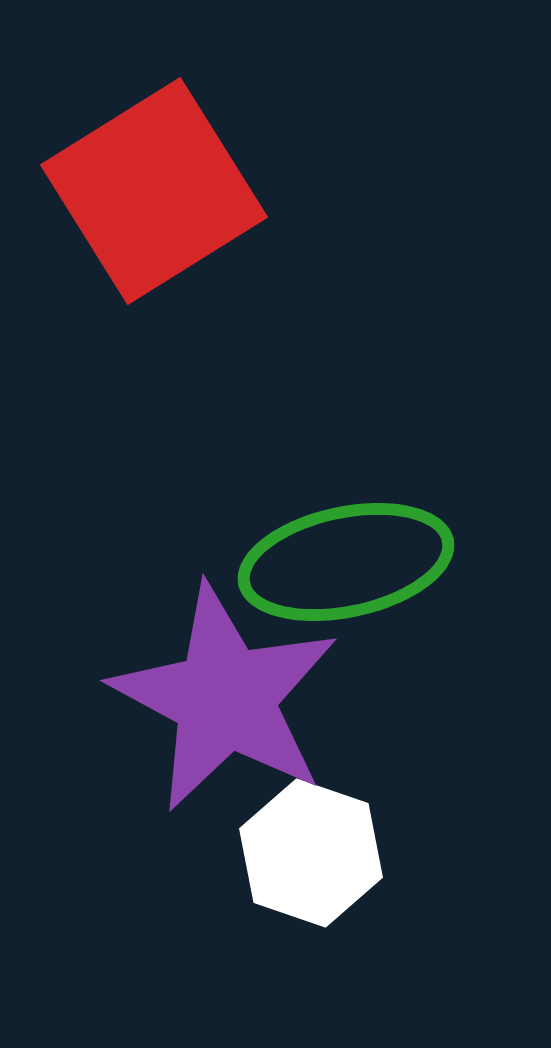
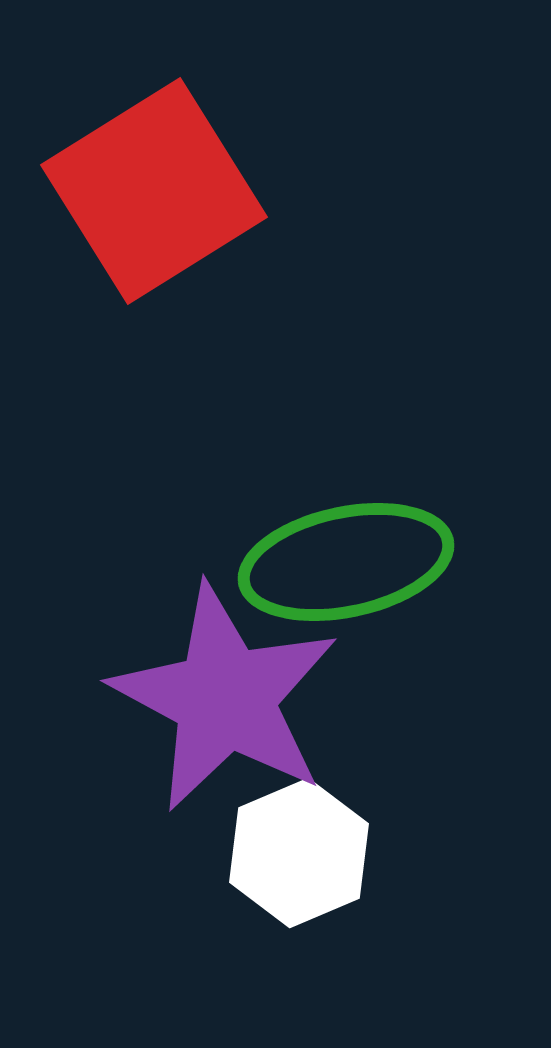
white hexagon: moved 12 px left; rotated 18 degrees clockwise
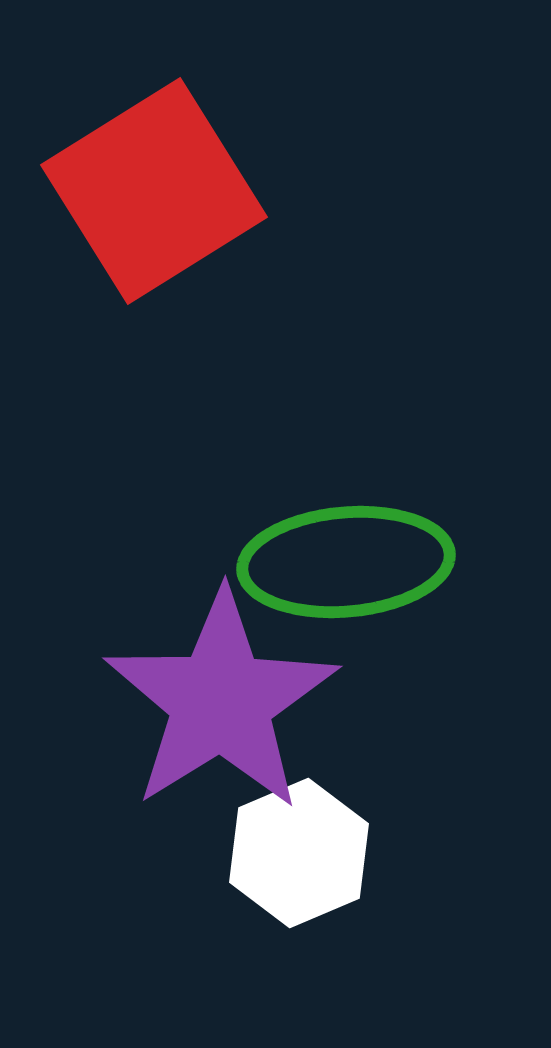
green ellipse: rotated 7 degrees clockwise
purple star: moved 4 px left, 3 px down; rotated 12 degrees clockwise
